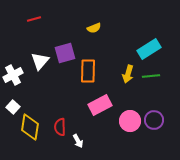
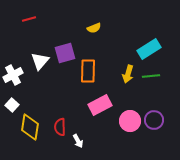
red line: moved 5 px left
white square: moved 1 px left, 2 px up
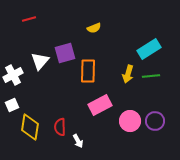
white square: rotated 24 degrees clockwise
purple circle: moved 1 px right, 1 px down
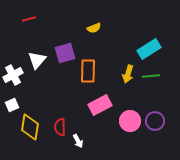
white triangle: moved 3 px left, 1 px up
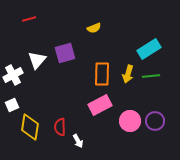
orange rectangle: moved 14 px right, 3 px down
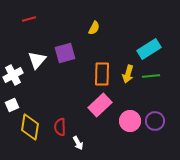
yellow semicircle: rotated 40 degrees counterclockwise
pink rectangle: rotated 15 degrees counterclockwise
white arrow: moved 2 px down
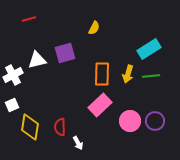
white triangle: rotated 36 degrees clockwise
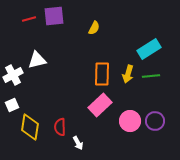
purple square: moved 11 px left, 37 px up; rotated 10 degrees clockwise
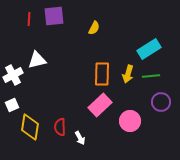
red line: rotated 72 degrees counterclockwise
purple circle: moved 6 px right, 19 px up
white arrow: moved 2 px right, 5 px up
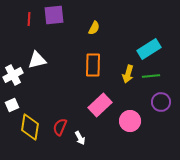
purple square: moved 1 px up
orange rectangle: moved 9 px left, 9 px up
red semicircle: rotated 24 degrees clockwise
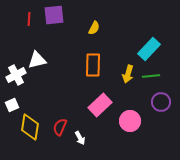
cyan rectangle: rotated 15 degrees counterclockwise
white cross: moved 3 px right
